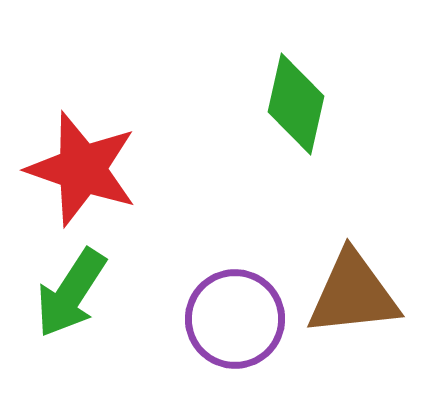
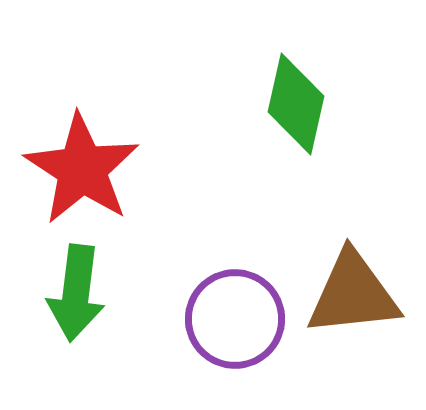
red star: rotated 14 degrees clockwise
green arrow: moved 5 px right; rotated 26 degrees counterclockwise
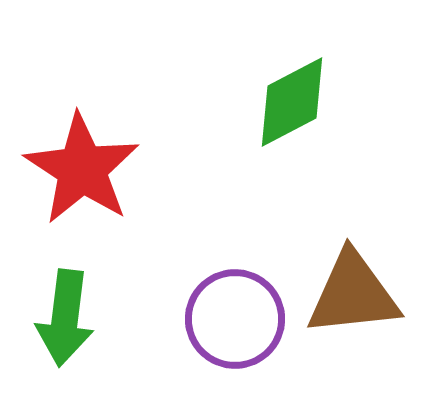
green diamond: moved 4 px left, 2 px up; rotated 50 degrees clockwise
green arrow: moved 11 px left, 25 px down
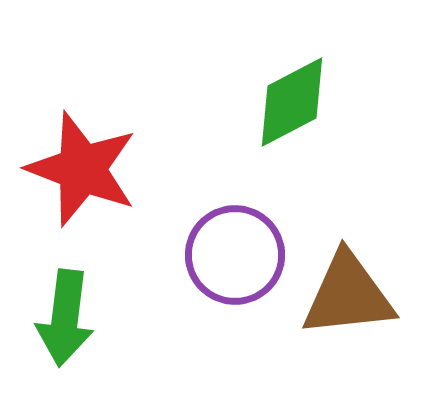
red star: rotated 12 degrees counterclockwise
brown triangle: moved 5 px left, 1 px down
purple circle: moved 64 px up
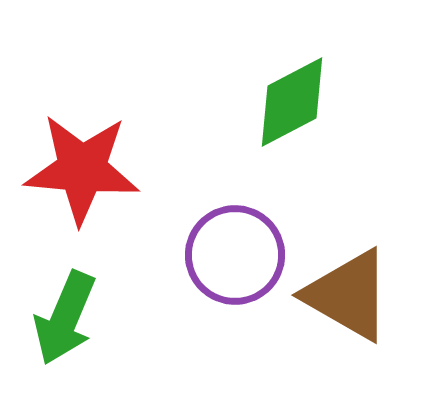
red star: rotated 16 degrees counterclockwise
brown triangle: rotated 36 degrees clockwise
green arrow: rotated 16 degrees clockwise
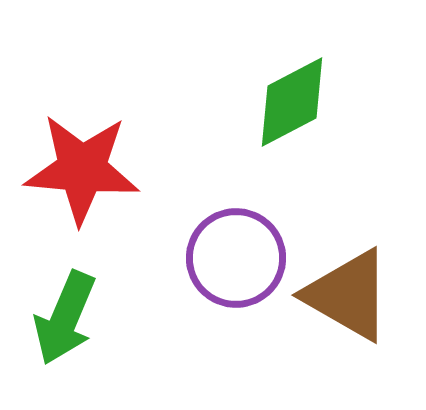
purple circle: moved 1 px right, 3 px down
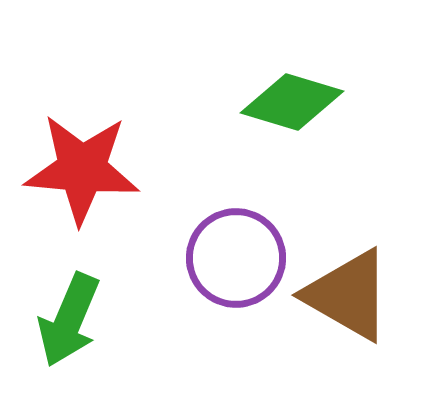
green diamond: rotated 44 degrees clockwise
green arrow: moved 4 px right, 2 px down
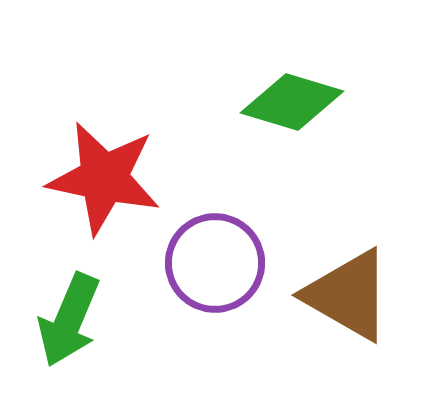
red star: moved 22 px right, 9 px down; rotated 7 degrees clockwise
purple circle: moved 21 px left, 5 px down
